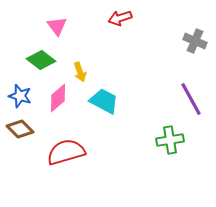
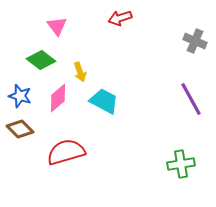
green cross: moved 11 px right, 24 px down
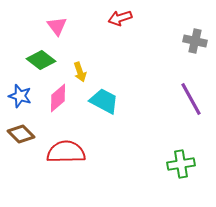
gray cross: rotated 10 degrees counterclockwise
brown diamond: moved 1 px right, 5 px down
red semicircle: rotated 15 degrees clockwise
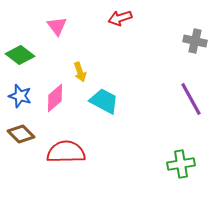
green diamond: moved 21 px left, 5 px up
pink diamond: moved 3 px left
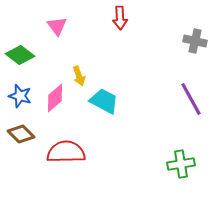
red arrow: rotated 75 degrees counterclockwise
yellow arrow: moved 1 px left, 4 px down
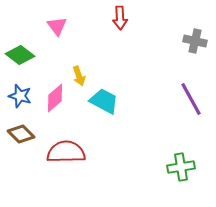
green cross: moved 3 px down
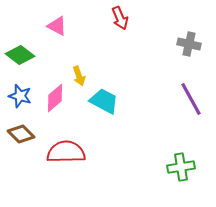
red arrow: rotated 20 degrees counterclockwise
pink triangle: rotated 25 degrees counterclockwise
gray cross: moved 6 px left, 3 px down
